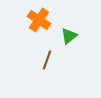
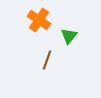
green triangle: rotated 12 degrees counterclockwise
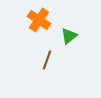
green triangle: rotated 12 degrees clockwise
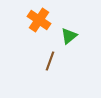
brown line: moved 3 px right, 1 px down
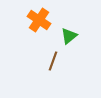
brown line: moved 3 px right
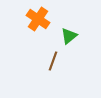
orange cross: moved 1 px left, 1 px up
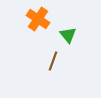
green triangle: moved 1 px left, 1 px up; rotated 30 degrees counterclockwise
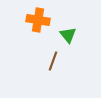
orange cross: moved 1 px down; rotated 25 degrees counterclockwise
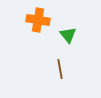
brown line: moved 7 px right, 8 px down; rotated 30 degrees counterclockwise
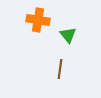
brown line: rotated 18 degrees clockwise
